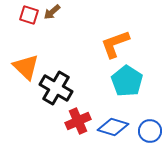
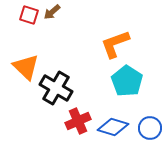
blue circle: moved 3 px up
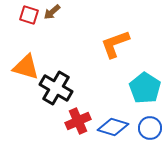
orange triangle: rotated 28 degrees counterclockwise
cyan pentagon: moved 18 px right, 7 px down
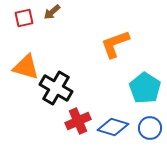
red square: moved 5 px left, 3 px down; rotated 30 degrees counterclockwise
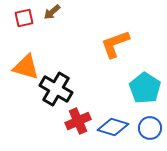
black cross: moved 1 px down
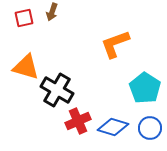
brown arrow: rotated 30 degrees counterclockwise
black cross: moved 1 px right, 1 px down
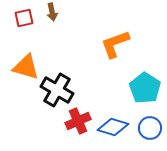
brown arrow: rotated 30 degrees counterclockwise
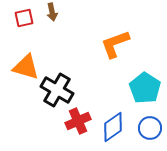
blue diamond: rotated 52 degrees counterclockwise
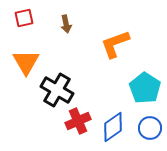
brown arrow: moved 14 px right, 12 px down
orange triangle: moved 5 px up; rotated 44 degrees clockwise
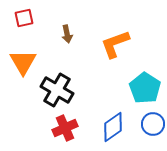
brown arrow: moved 1 px right, 10 px down
orange triangle: moved 3 px left
red cross: moved 13 px left, 7 px down
blue circle: moved 3 px right, 4 px up
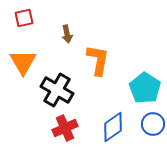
orange L-shape: moved 17 px left, 16 px down; rotated 120 degrees clockwise
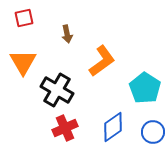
orange L-shape: moved 4 px right, 1 px down; rotated 44 degrees clockwise
blue circle: moved 8 px down
